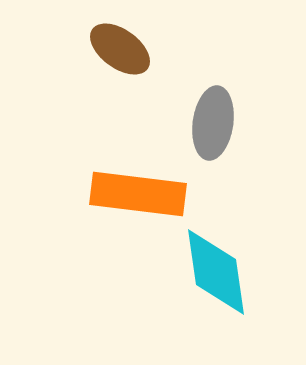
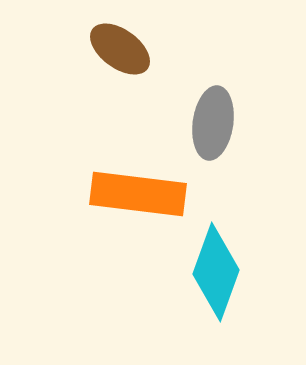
cyan diamond: rotated 28 degrees clockwise
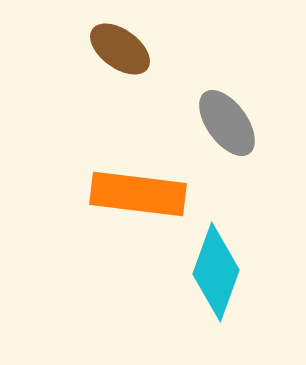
gray ellipse: moved 14 px right; rotated 44 degrees counterclockwise
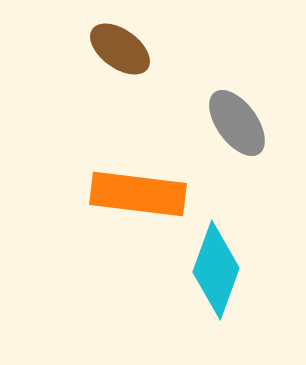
gray ellipse: moved 10 px right
cyan diamond: moved 2 px up
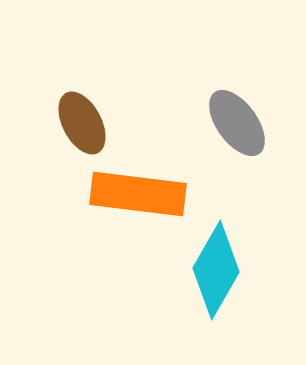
brown ellipse: moved 38 px left, 74 px down; rotated 26 degrees clockwise
cyan diamond: rotated 10 degrees clockwise
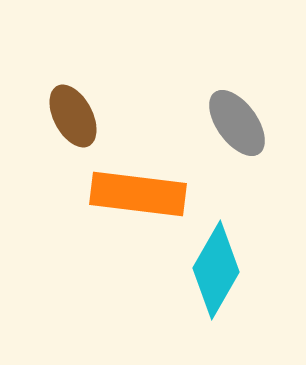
brown ellipse: moved 9 px left, 7 px up
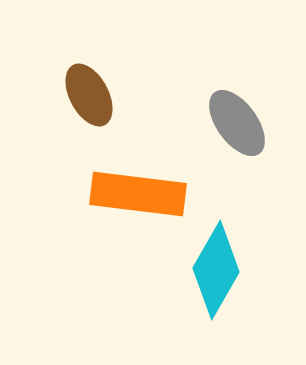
brown ellipse: moved 16 px right, 21 px up
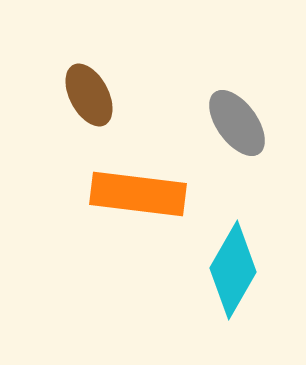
cyan diamond: moved 17 px right
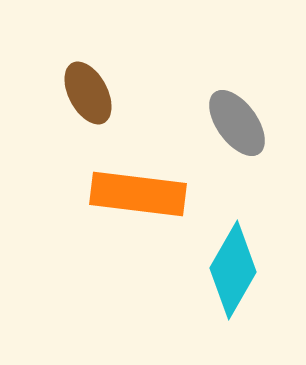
brown ellipse: moved 1 px left, 2 px up
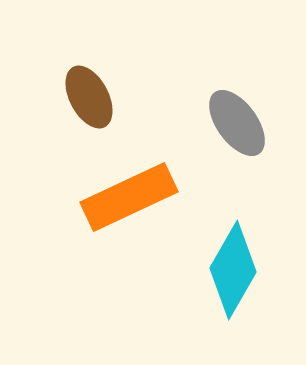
brown ellipse: moved 1 px right, 4 px down
orange rectangle: moved 9 px left, 3 px down; rotated 32 degrees counterclockwise
